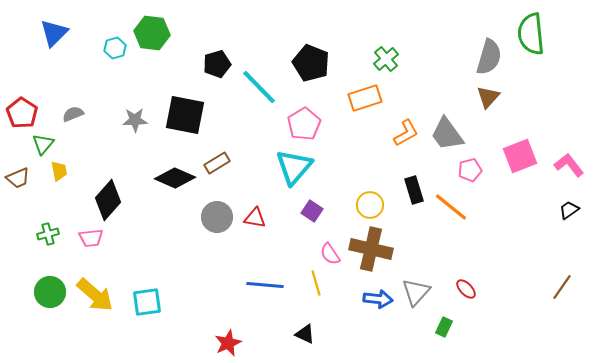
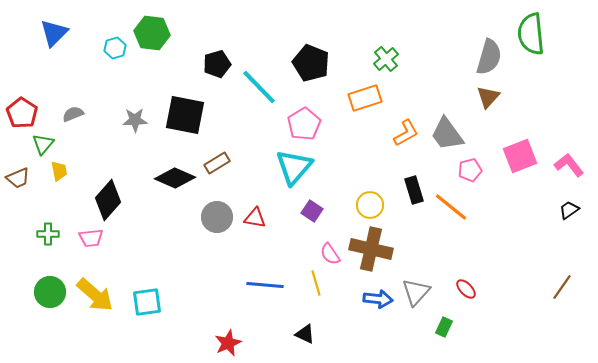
green cross at (48, 234): rotated 15 degrees clockwise
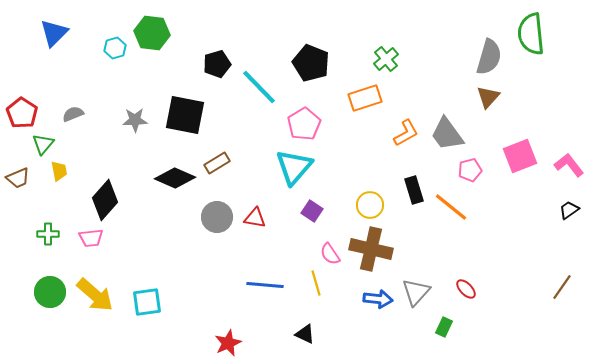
black diamond at (108, 200): moved 3 px left
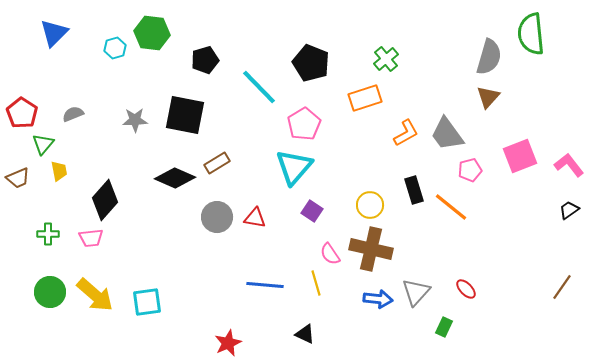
black pentagon at (217, 64): moved 12 px left, 4 px up
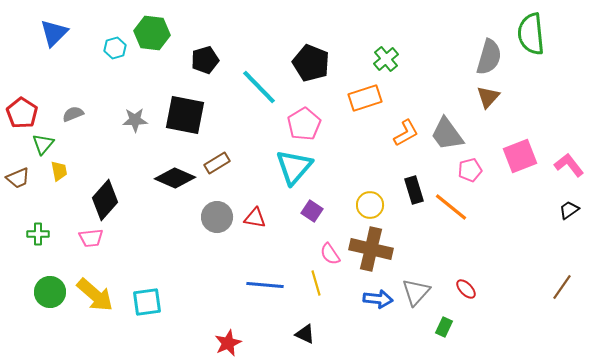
green cross at (48, 234): moved 10 px left
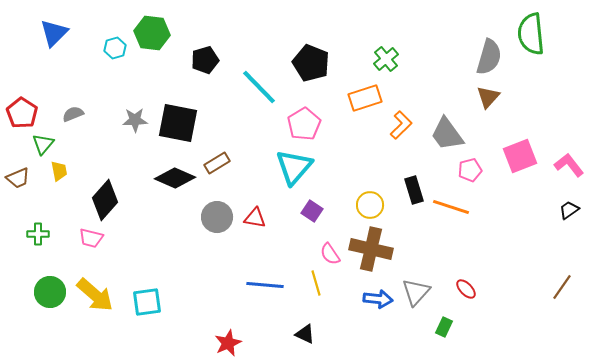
black square at (185, 115): moved 7 px left, 8 px down
orange L-shape at (406, 133): moved 5 px left, 8 px up; rotated 16 degrees counterclockwise
orange line at (451, 207): rotated 21 degrees counterclockwise
pink trapezoid at (91, 238): rotated 20 degrees clockwise
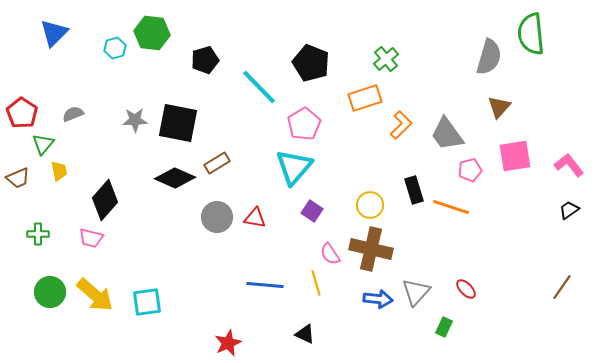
brown triangle at (488, 97): moved 11 px right, 10 px down
pink square at (520, 156): moved 5 px left; rotated 12 degrees clockwise
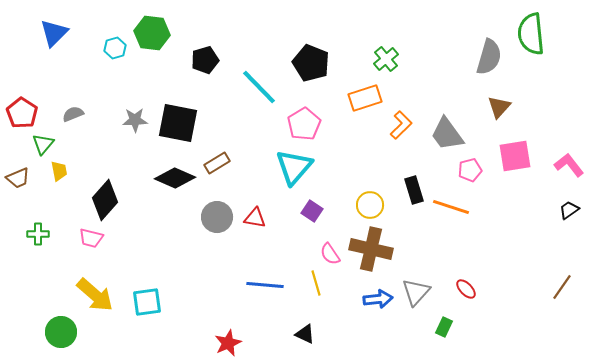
green circle at (50, 292): moved 11 px right, 40 px down
blue arrow at (378, 299): rotated 12 degrees counterclockwise
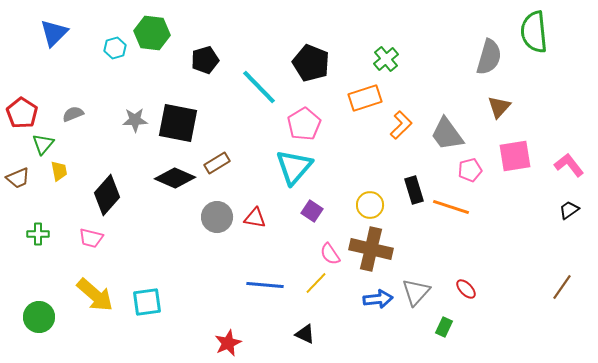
green semicircle at (531, 34): moved 3 px right, 2 px up
black diamond at (105, 200): moved 2 px right, 5 px up
yellow line at (316, 283): rotated 60 degrees clockwise
green circle at (61, 332): moved 22 px left, 15 px up
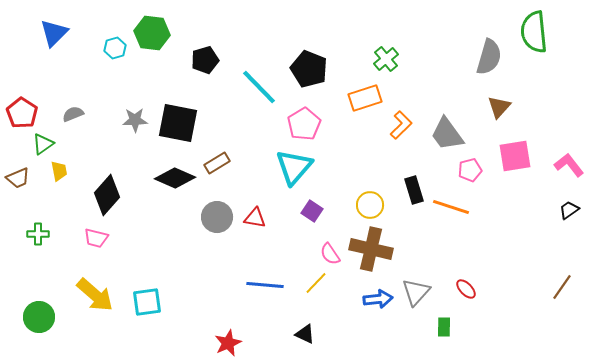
black pentagon at (311, 63): moved 2 px left, 6 px down
green triangle at (43, 144): rotated 15 degrees clockwise
pink trapezoid at (91, 238): moved 5 px right
green rectangle at (444, 327): rotated 24 degrees counterclockwise
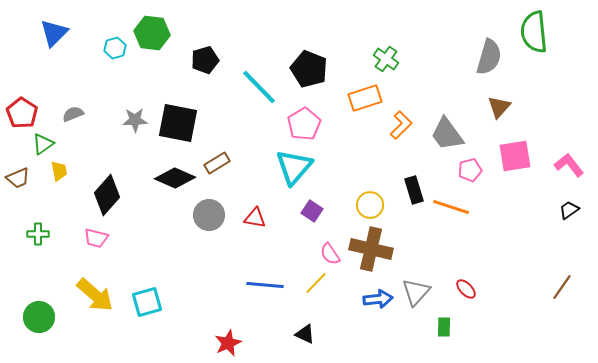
green cross at (386, 59): rotated 15 degrees counterclockwise
gray circle at (217, 217): moved 8 px left, 2 px up
cyan square at (147, 302): rotated 8 degrees counterclockwise
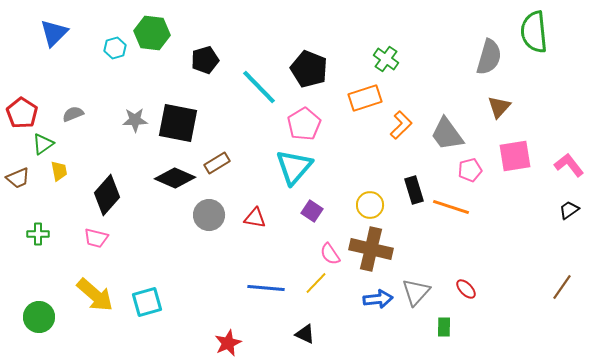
blue line at (265, 285): moved 1 px right, 3 px down
